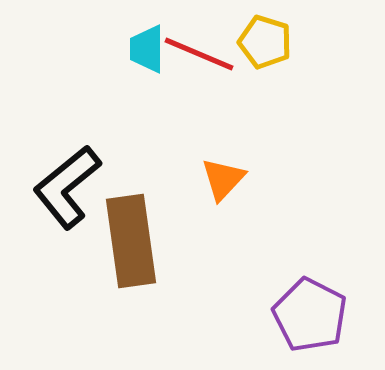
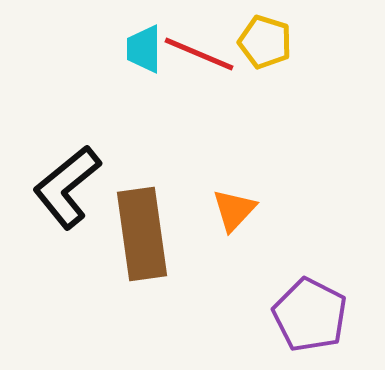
cyan trapezoid: moved 3 px left
orange triangle: moved 11 px right, 31 px down
brown rectangle: moved 11 px right, 7 px up
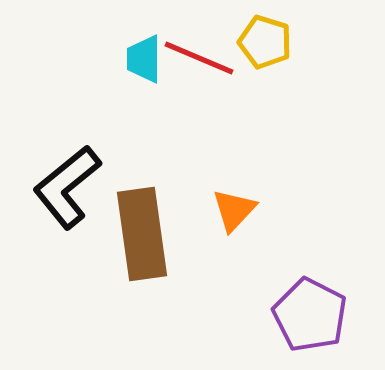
cyan trapezoid: moved 10 px down
red line: moved 4 px down
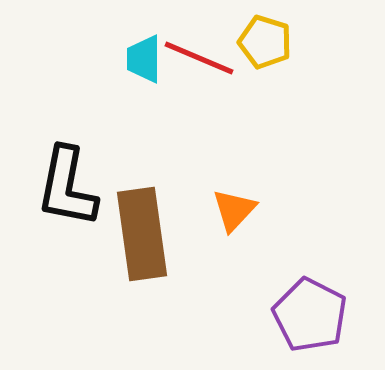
black L-shape: rotated 40 degrees counterclockwise
